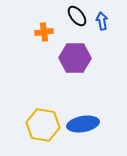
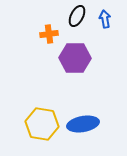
black ellipse: rotated 65 degrees clockwise
blue arrow: moved 3 px right, 2 px up
orange cross: moved 5 px right, 2 px down
yellow hexagon: moved 1 px left, 1 px up
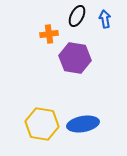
purple hexagon: rotated 8 degrees clockwise
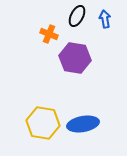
orange cross: rotated 30 degrees clockwise
yellow hexagon: moved 1 px right, 1 px up
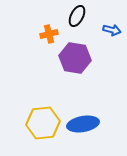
blue arrow: moved 7 px right, 11 px down; rotated 114 degrees clockwise
orange cross: rotated 36 degrees counterclockwise
yellow hexagon: rotated 16 degrees counterclockwise
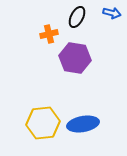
black ellipse: moved 1 px down
blue arrow: moved 17 px up
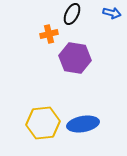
black ellipse: moved 5 px left, 3 px up
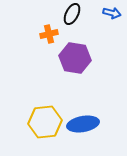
yellow hexagon: moved 2 px right, 1 px up
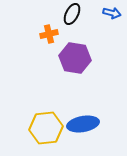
yellow hexagon: moved 1 px right, 6 px down
